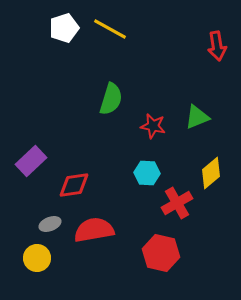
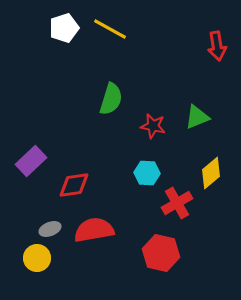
gray ellipse: moved 5 px down
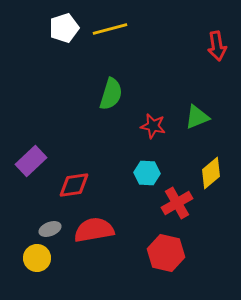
yellow line: rotated 44 degrees counterclockwise
green semicircle: moved 5 px up
red hexagon: moved 5 px right
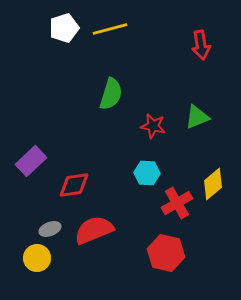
red arrow: moved 16 px left, 1 px up
yellow diamond: moved 2 px right, 11 px down
red semicircle: rotated 12 degrees counterclockwise
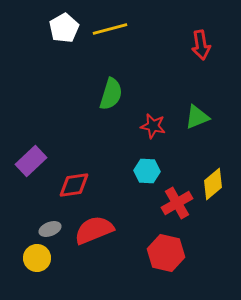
white pentagon: rotated 12 degrees counterclockwise
cyan hexagon: moved 2 px up
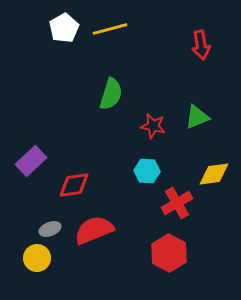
yellow diamond: moved 1 px right, 10 px up; rotated 32 degrees clockwise
red hexagon: moved 3 px right; rotated 15 degrees clockwise
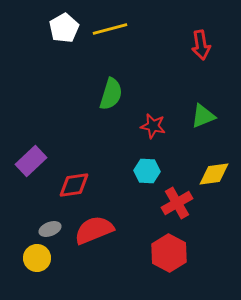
green triangle: moved 6 px right, 1 px up
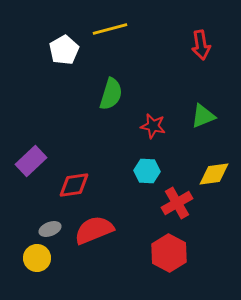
white pentagon: moved 22 px down
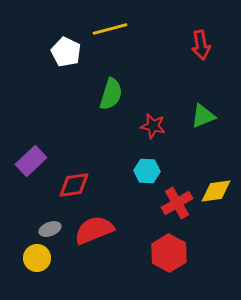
white pentagon: moved 2 px right, 2 px down; rotated 16 degrees counterclockwise
yellow diamond: moved 2 px right, 17 px down
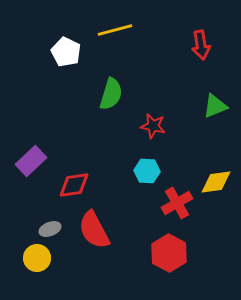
yellow line: moved 5 px right, 1 px down
green triangle: moved 12 px right, 10 px up
yellow diamond: moved 9 px up
red semicircle: rotated 96 degrees counterclockwise
